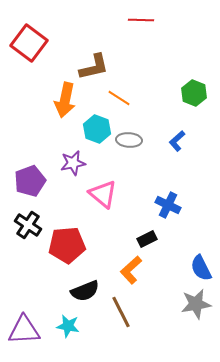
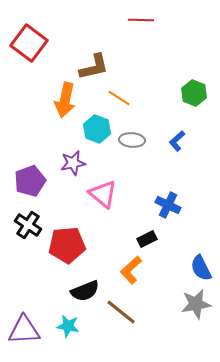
gray ellipse: moved 3 px right
brown line: rotated 24 degrees counterclockwise
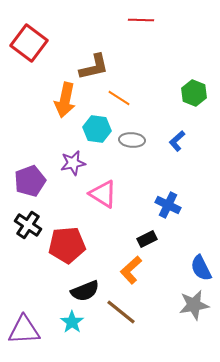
cyan hexagon: rotated 12 degrees counterclockwise
pink triangle: rotated 8 degrees counterclockwise
gray star: moved 2 px left, 1 px down
cyan star: moved 4 px right, 4 px up; rotated 25 degrees clockwise
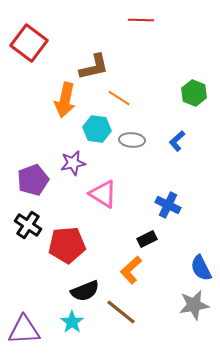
purple pentagon: moved 3 px right, 1 px up
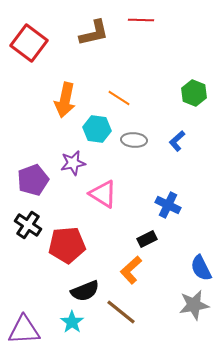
brown L-shape: moved 34 px up
gray ellipse: moved 2 px right
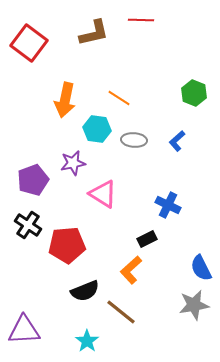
cyan star: moved 15 px right, 19 px down
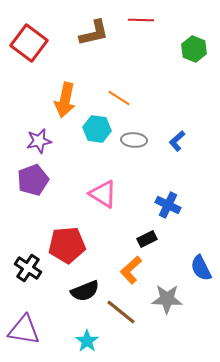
green hexagon: moved 44 px up
purple star: moved 34 px left, 22 px up
black cross: moved 43 px down
gray star: moved 27 px left, 6 px up; rotated 12 degrees clockwise
purple triangle: rotated 12 degrees clockwise
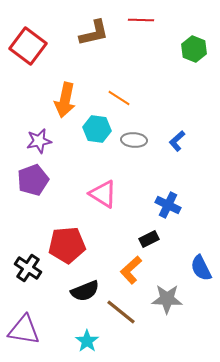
red square: moved 1 px left, 3 px down
black rectangle: moved 2 px right
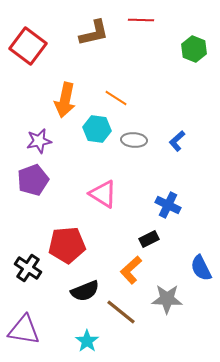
orange line: moved 3 px left
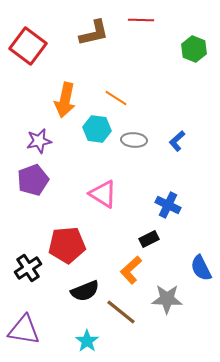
black cross: rotated 24 degrees clockwise
